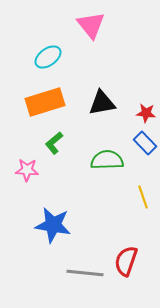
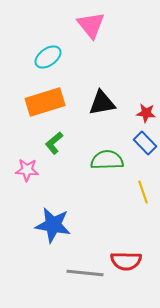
yellow line: moved 5 px up
red semicircle: rotated 108 degrees counterclockwise
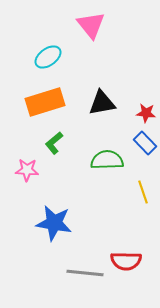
blue star: moved 1 px right, 2 px up
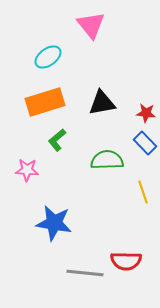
green L-shape: moved 3 px right, 3 px up
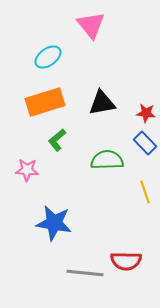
yellow line: moved 2 px right
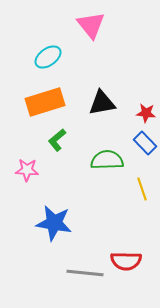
yellow line: moved 3 px left, 3 px up
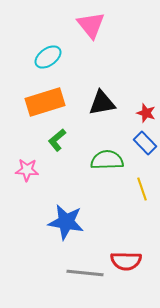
red star: rotated 12 degrees clockwise
blue star: moved 12 px right, 1 px up
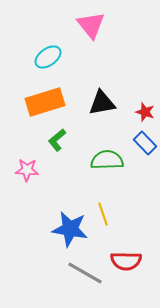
red star: moved 1 px left, 1 px up
yellow line: moved 39 px left, 25 px down
blue star: moved 4 px right, 7 px down
gray line: rotated 24 degrees clockwise
